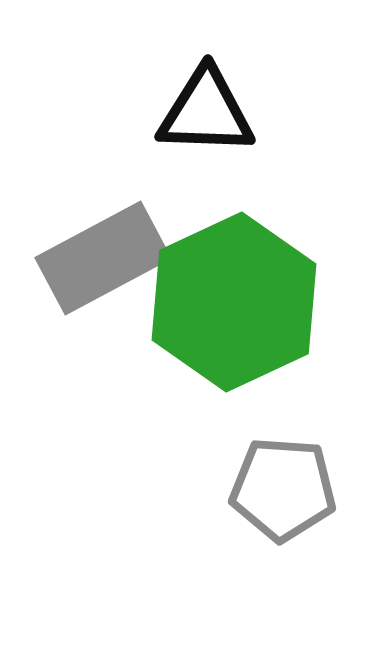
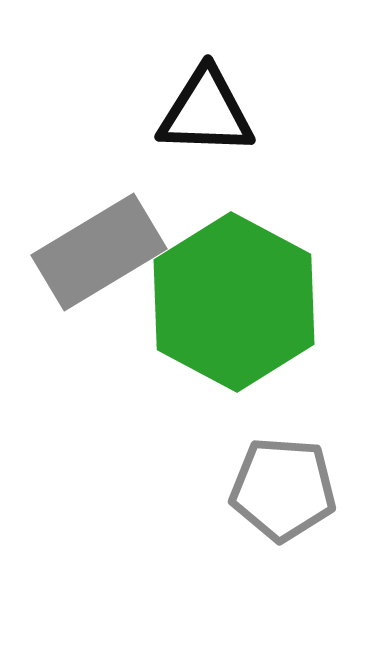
gray rectangle: moved 4 px left, 6 px up; rotated 3 degrees counterclockwise
green hexagon: rotated 7 degrees counterclockwise
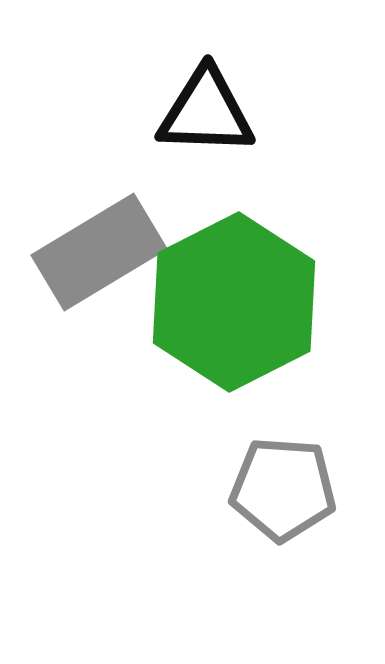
green hexagon: rotated 5 degrees clockwise
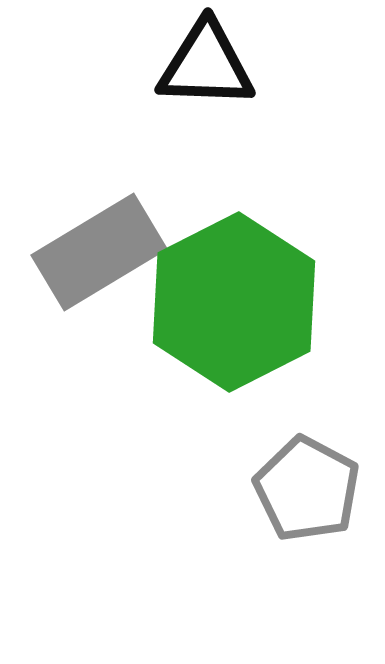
black triangle: moved 47 px up
gray pentagon: moved 24 px right; rotated 24 degrees clockwise
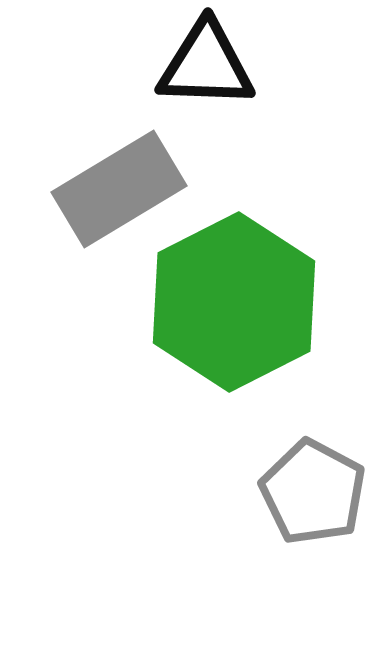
gray rectangle: moved 20 px right, 63 px up
gray pentagon: moved 6 px right, 3 px down
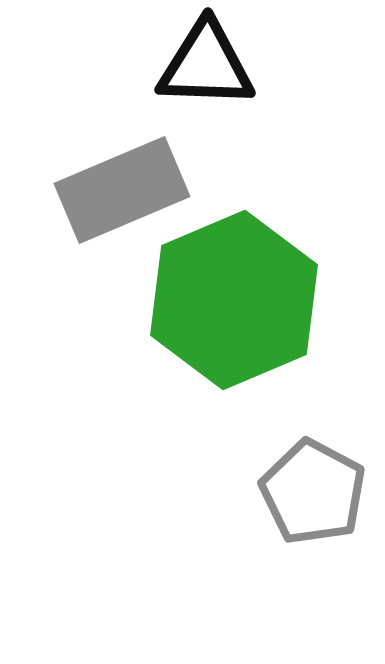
gray rectangle: moved 3 px right, 1 px down; rotated 8 degrees clockwise
green hexagon: moved 2 px up; rotated 4 degrees clockwise
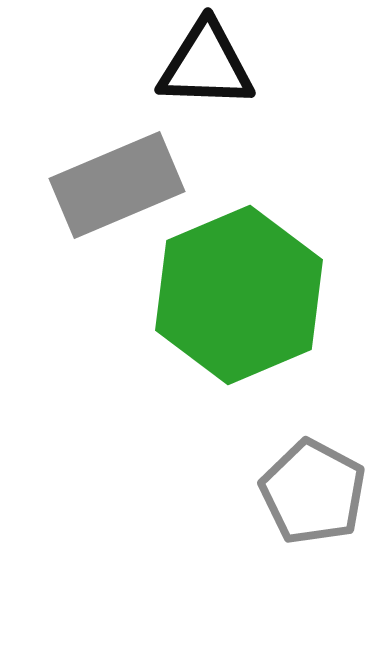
gray rectangle: moved 5 px left, 5 px up
green hexagon: moved 5 px right, 5 px up
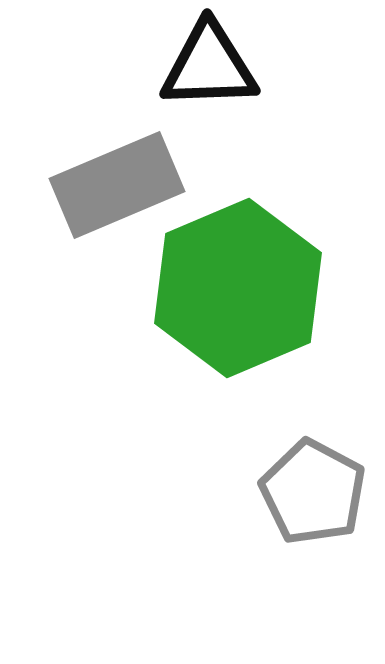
black triangle: moved 3 px right, 1 px down; rotated 4 degrees counterclockwise
green hexagon: moved 1 px left, 7 px up
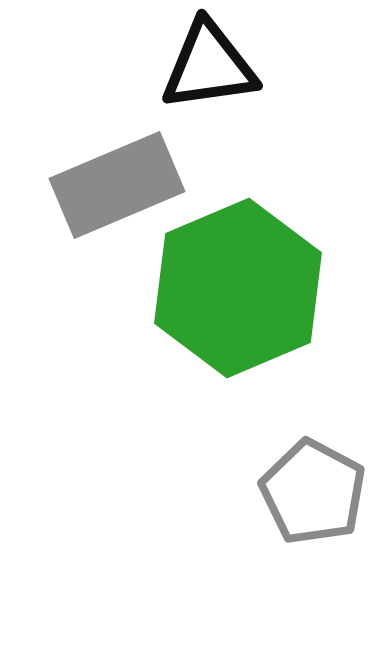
black triangle: rotated 6 degrees counterclockwise
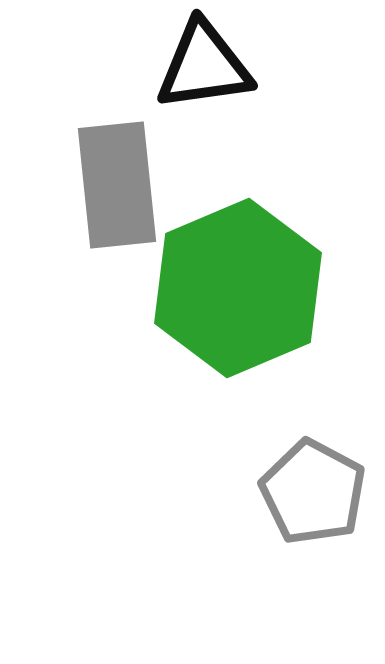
black triangle: moved 5 px left
gray rectangle: rotated 73 degrees counterclockwise
